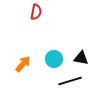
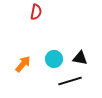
black triangle: moved 1 px left
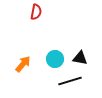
cyan circle: moved 1 px right
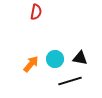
orange arrow: moved 8 px right
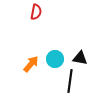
black line: rotated 65 degrees counterclockwise
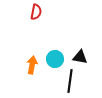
black triangle: moved 1 px up
orange arrow: moved 1 px right, 1 px down; rotated 30 degrees counterclockwise
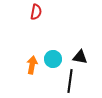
cyan circle: moved 2 px left
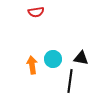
red semicircle: rotated 70 degrees clockwise
black triangle: moved 1 px right, 1 px down
orange arrow: rotated 18 degrees counterclockwise
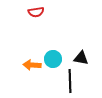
orange arrow: rotated 78 degrees counterclockwise
black line: rotated 10 degrees counterclockwise
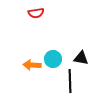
red semicircle: moved 1 px down
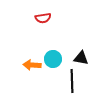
red semicircle: moved 7 px right, 5 px down
black line: moved 2 px right
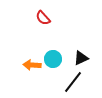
red semicircle: rotated 56 degrees clockwise
black triangle: rotated 35 degrees counterclockwise
black line: moved 1 px right, 1 px down; rotated 40 degrees clockwise
